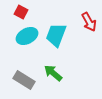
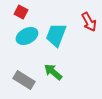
green arrow: moved 1 px up
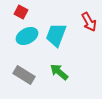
green arrow: moved 6 px right
gray rectangle: moved 5 px up
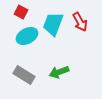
red arrow: moved 9 px left
cyan trapezoid: moved 3 px left, 11 px up
green arrow: rotated 60 degrees counterclockwise
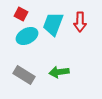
red square: moved 2 px down
red arrow: rotated 30 degrees clockwise
green arrow: rotated 12 degrees clockwise
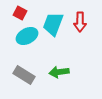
red square: moved 1 px left, 1 px up
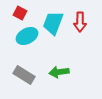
cyan trapezoid: moved 1 px up
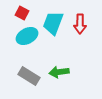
red square: moved 2 px right
red arrow: moved 2 px down
gray rectangle: moved 5 px right, 1 px down
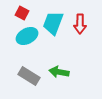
green arrow: rotated 18 degrees clockwise
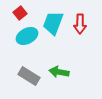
red square: moved 2 px left; rotated 24 degrees clockwise
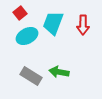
red arrow: moved 3 px right, 1 px down
gray rectangle: moved 2 px right
